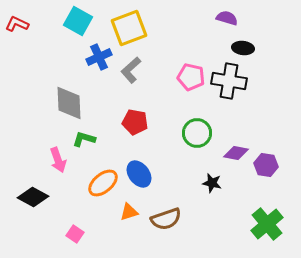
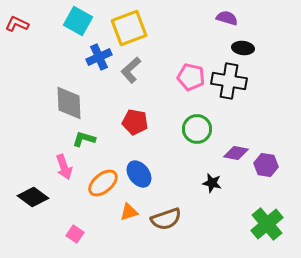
green circle: moved 4 px up
pink arrow: moved 6 px right, 7 px down
black diamond: rotated 8 degrees clockwise
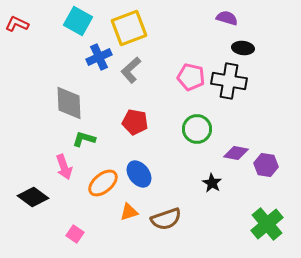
black star: rotated 18 degrees clockwise
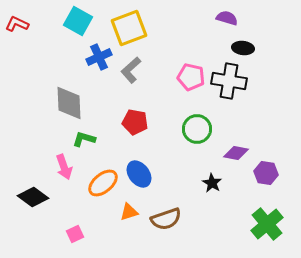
purple hexagon: moved 8 px down
pink square: rotated 30 degrees clockwise
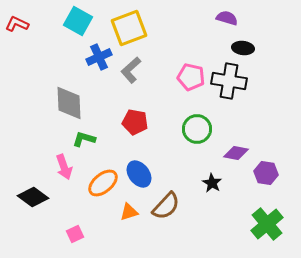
brown semicircle: moved 13 px up; rotated 28 degrees counterclockwise
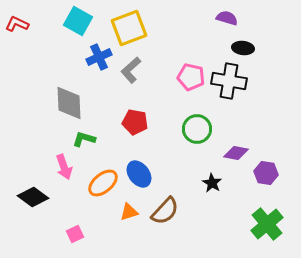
brown semicircle: moved 1 px left, 5 px down
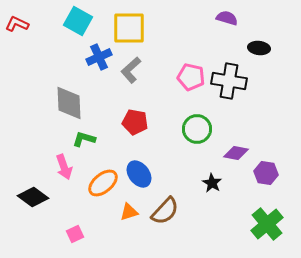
yellow square: rotated 21 degrees clockwise
black ellipse: moved 16 px right
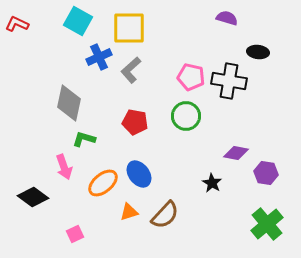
black ellipse: moved 1 px left, 4 px down
gray diamond: rotated 15 degrees clockwise
green circle: moved 11 px left, 13 px up
brown semicircle: moved 4 px down
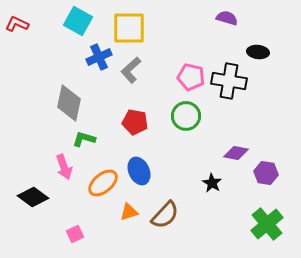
blue ellipse: moved 3 px up; rotated 12 degrees clockwise
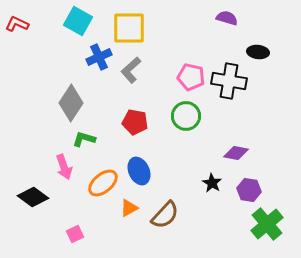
gray diamond: moved 2 px right; rotated 21 degrees clockwise
purple hexagon: moved 17 px left, 17 px down
orange triangle: moved 4 px up; rotated 12 degrees counterclockwise
